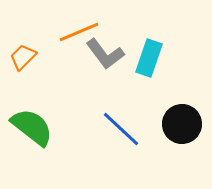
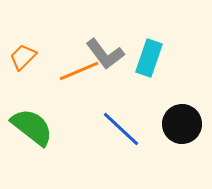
orange line: moved 39 px down
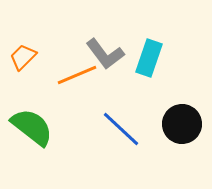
orange line: moved 2 px left, 4 px down
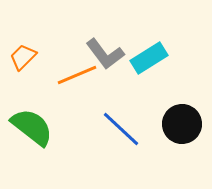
cyan rectangle: rotated 39 degrees clockwise
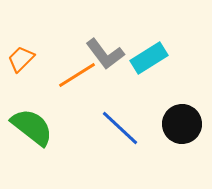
orange trapezoid: moved 2 px left, 2 px down
orange line: rotated 9 degrees counterclockwise
blue line: moved 1 px left, 1 px up
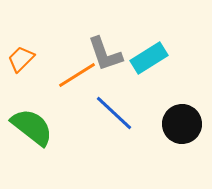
gray L-shape: rotated 18 degrees clockwise
blue line: moved 6 px left, 15 px up
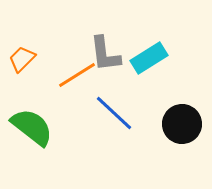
gray L-shape: rotated 12 degrees clockwise
orange trapezoid: moved 1 px right
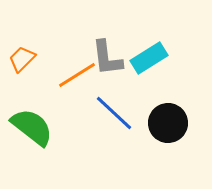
gray L-shape: moved 2 px right, 4 px down
black circle: moved 14 px left, 1 px up
